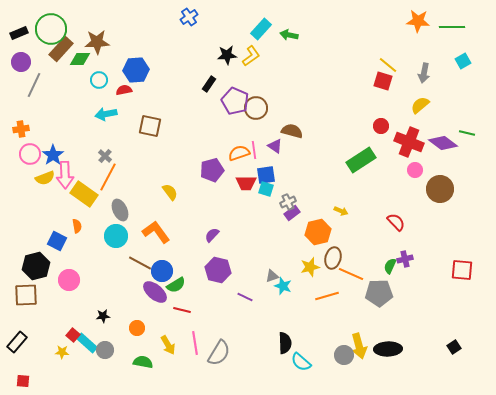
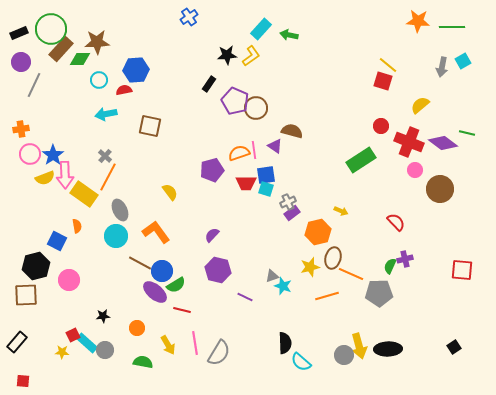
gray arrow at (424, 73): moved 18 px right, 6 px up
red square at (73, 335): rotated 24 degrees clockwise
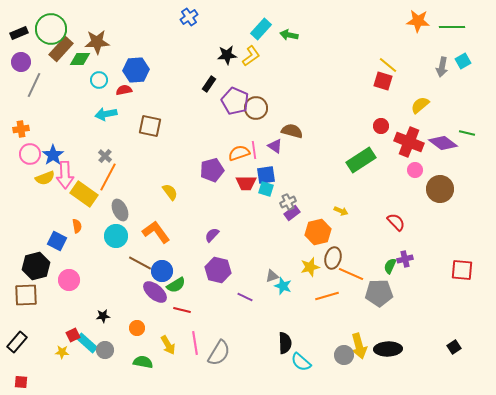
red square at (23, 381): moved 2 px left, 1 px down
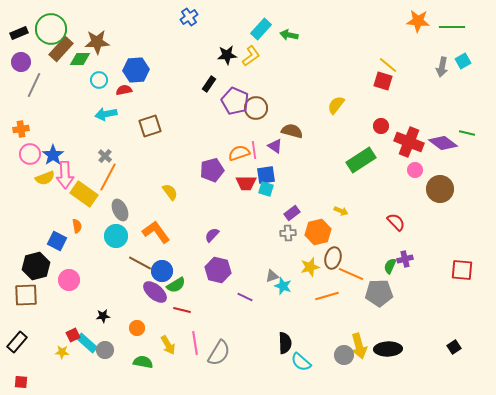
yellow semicircle at (420, 105): moved 84 px left; rotated 12 degrees counterclockwise
brown square at (150, 126): rotated 30 degrees counterclockwise
gray cross at (288, 202): moved 31 px down; rotated 21 degrees clockwise
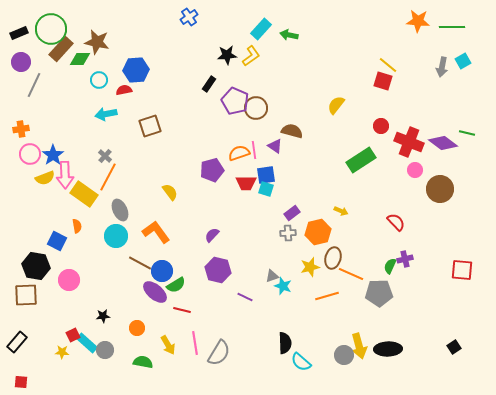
brown star at (97, 42): rotated 15 degrees clockwise
black hexagon at (36, 266): rotated 24 degrees clockwise
